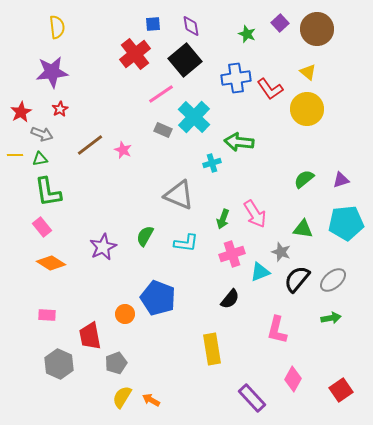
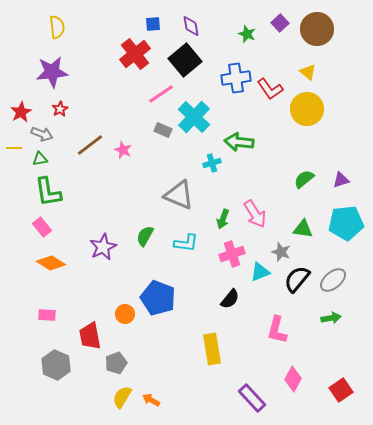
yellow line at (15, 155): moved 1 px left, 7 px up
gray hexagon at (59, 364): moved 3 px left, 1 px down
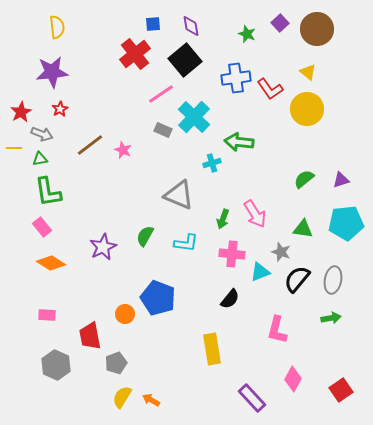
pink cross at (232, 254): rotated 25 degrees clockwise
gray ellipse at (333, 280): rotated 40 degrees counterclockwise
